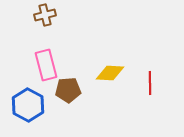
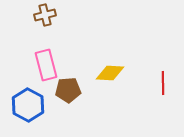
red line: moved 13 px right
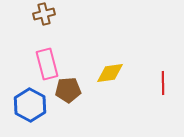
brown cross: moved 1 px left, 1 px up
pink rectangle: moved 1 px right, 1 px up
yellow diamond: rotated 12 degrees counterclockwise
blue hexagon: moved 2 px right
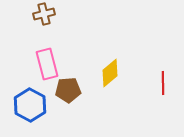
yellow diamond: rotated 32 degrees counterclockwise
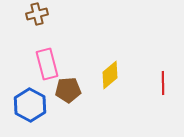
brown cross: moved 7 px left
yellow diamond: moved 2 px down
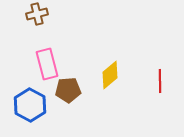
red line: moved 3 px left, 2 px up
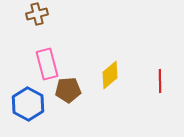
blue hexagon: moved 2 px left, 1 px up
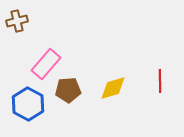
brown cross: moved 20 px left, 7 px down
pink rectangle: moved 1 px left; rotated 56 degrees clockwise
yellow diamond: moved 3 px right, 13 px down; rotated 24 degrees clockwise
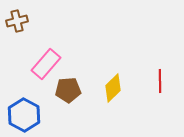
yellow diamond: rotated 28 degrees counterclockwise
blue hexagon: moved 4 px left, 11 px down
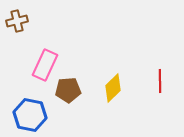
pink rectangle: moved 1 px left, 1 px down; rotated 16 degrees counterclockwise
blue hexagon: moved 6 px right; rotated 16 degrees counterclockwise
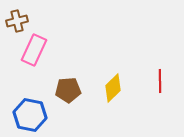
pink rectangle: moved 11 px left, 15 px up
